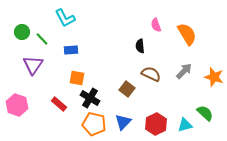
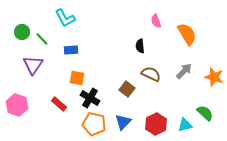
pink semicircle: moved 4 px up
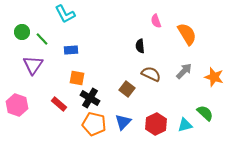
cyan L-shape: moved 4 px up
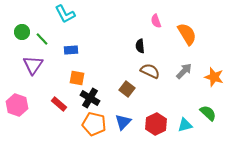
brown semicircle: moved 1 px left, 3 px up
green semicircle: moved 3 px right
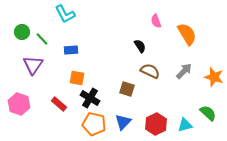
black semicircle: rotated 152 degrees clockwise
brown square: rotated 21 degrees counterclockwise
pink hexagon: moved 2 px right, 1 px up
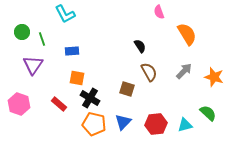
pink semicircle: moved 3 px right, 9 px up
green line: rotated 24 degrees clockwise
blue rectangle: moved 1 px right, 1 px down
brown semicircle: moved 1 px left, 1 px down; rotated 36 degrees clockwise
red hexagon: rotated 20 degrees clockwise
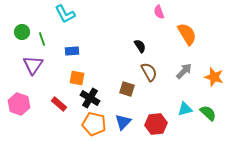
cyan triangle: moved 16 px up
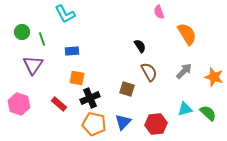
black cross: rotated 36 degrees clockwise
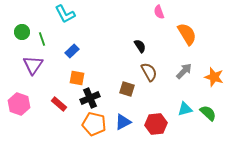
blue rectangle: rotated 40 degrees counterclockwise
blue triangle: rotated 18 degrees clockwise
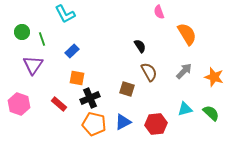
green semicircle: moved 3 px right
